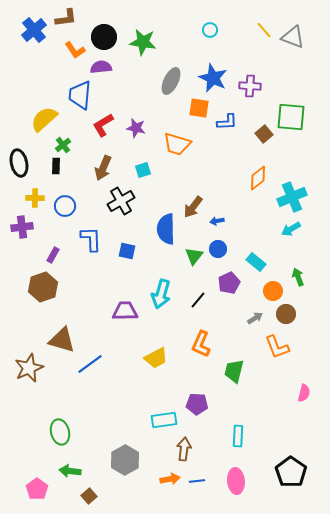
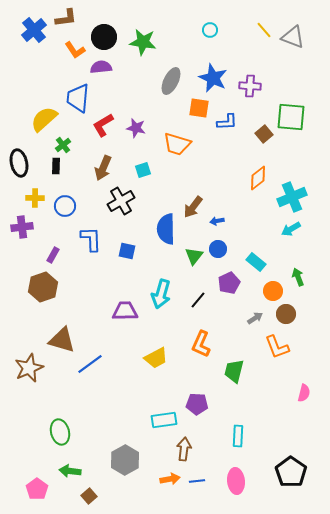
blue trapezoid at (80, 95): moved 2 px left, 3 px down
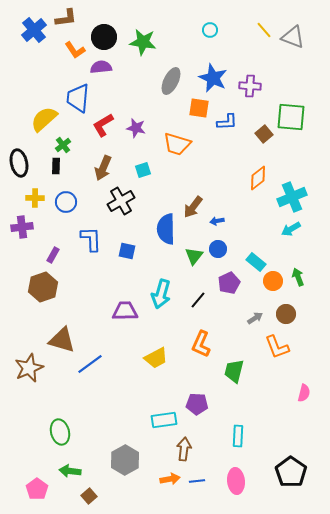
blue circle at (65, 206): moved 1 px right, 4 px up
orange circle at (273, 291): moved 10 px up
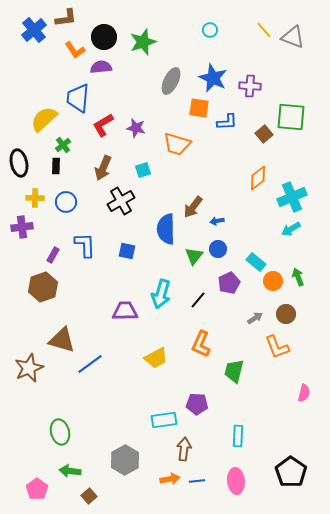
green star at (143, 42): rotated 28 degrees counterclockwise
blue L-shape at (91, 239): moved 6 px left, 6 px down
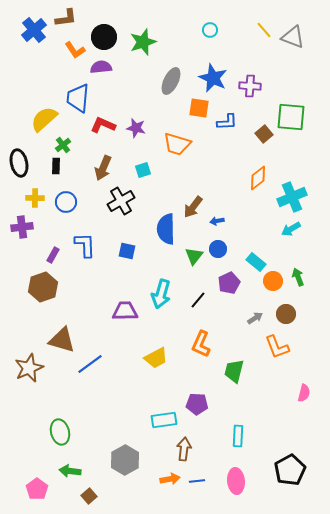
red L-shape at (103, 125): rotated 55 degrees clockwise
black pentagon at (291, 472): moved 1 px left, 2 px up; rotated 8 degrees clockwise
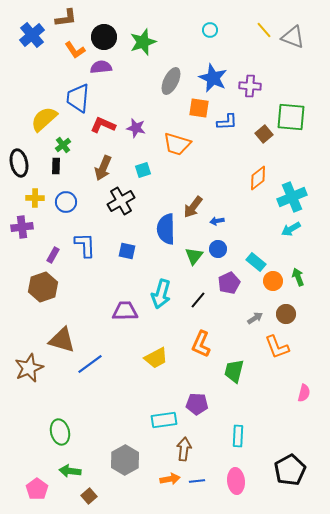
blue cross at (34, 30): moved 2 px left, 5 px down
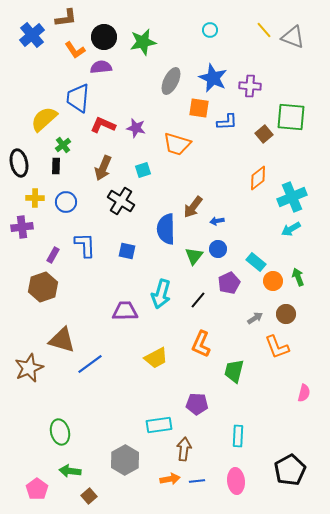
green star at (143, 42): rotated 8 degrees clockwise
black cross at (121, 201): rotated 28 degrees counterclockwise
cyan rectangle at (164, 420): moved 5 px left, 5 px down
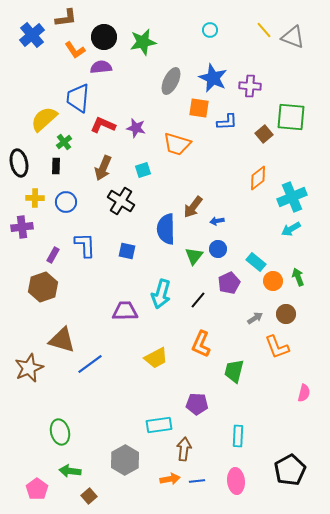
green cross at (63, 145): moved 1 px right, 3 px up
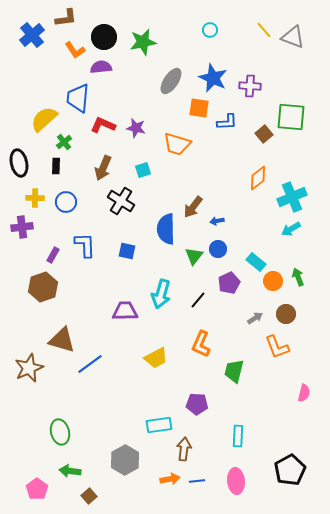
gray ellipse at (171, 81): rotated 8 degrees clockwise
